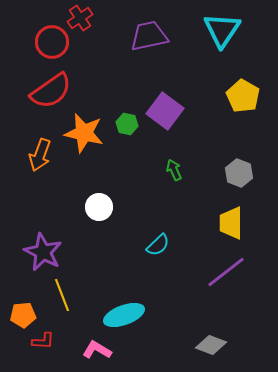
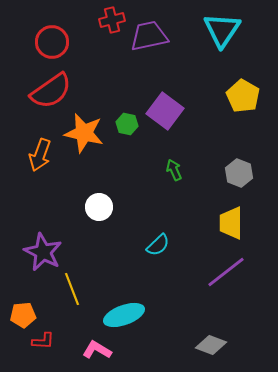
red cross: moved 32 px right, 2 px down; rotated 20 degrees clockwise
yellow line: moved 10 px right, 6 px up
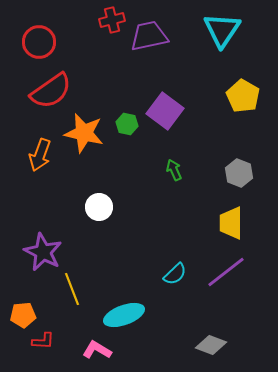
red circle: moved 13 px left
cyan semicircle: moved 17 px right, 29 px down
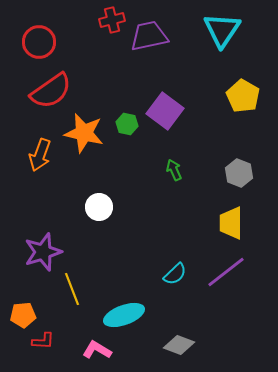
purple star: rotated 27 degrees clockwise
gray diamond: moved 32 px left
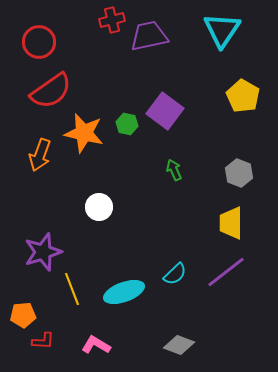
cyan ellipse: moved 23 px up
pink L-shape: moved 1 px left, 5 px up
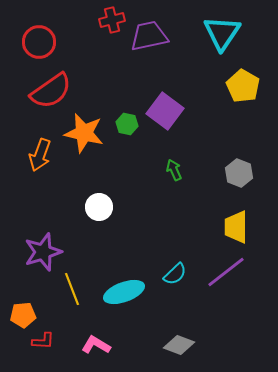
cyan triangle: moved 3 px down
yellow pentagon: moved 10 px up
yellow trapezoid: moved 5 px right, 4 px down
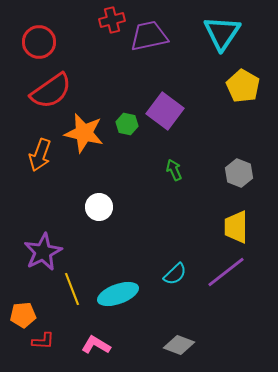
purple star: rotated 9 degrees counterclockwise
cyan ellipse: moved 6 px left, 2 px down
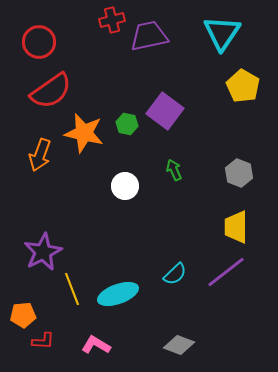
white circle: moved 26 px right, 21 px up
